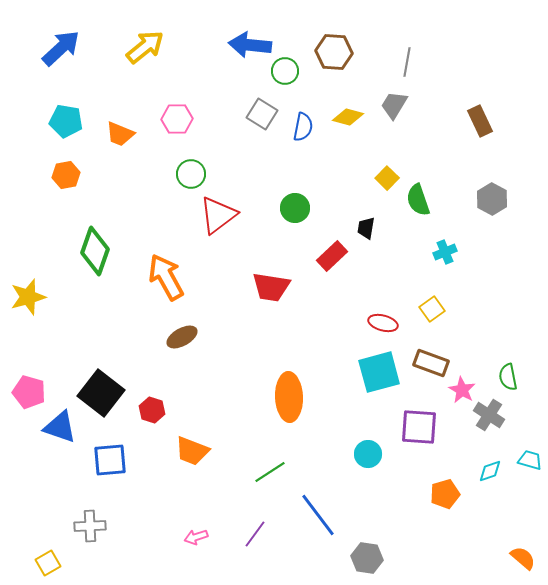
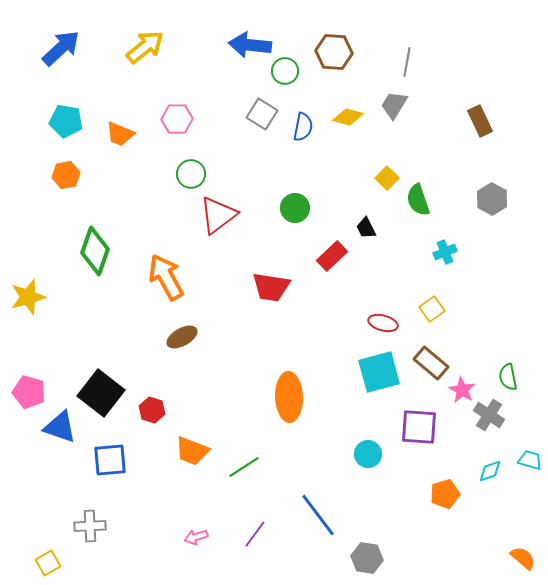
black trapezoid at (366, 228): rotated 35 degrees counterclockwise
brown rectangle at (431, 363): rotated 20 degrees clockwise
green line at (270, 472): moved 26 px left, 5 px up
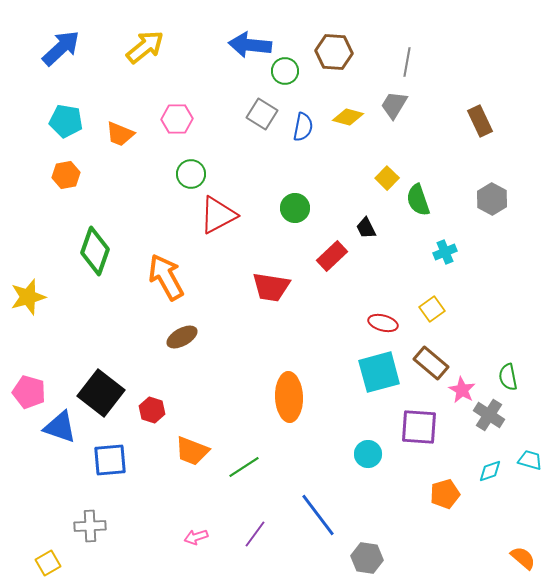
red triangle at (218, 215): rotated 9 degrees clockwise
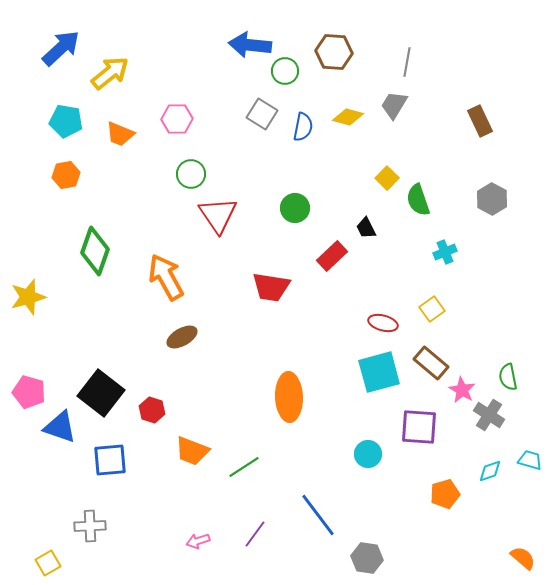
yellow arrow at (145, 47): moved 35 px left, 26 px down
red triangle at (218, 215): rotated 36 degrees counterclockwise
pink arrow at (196, 537): moved 2 px right, 4 px down
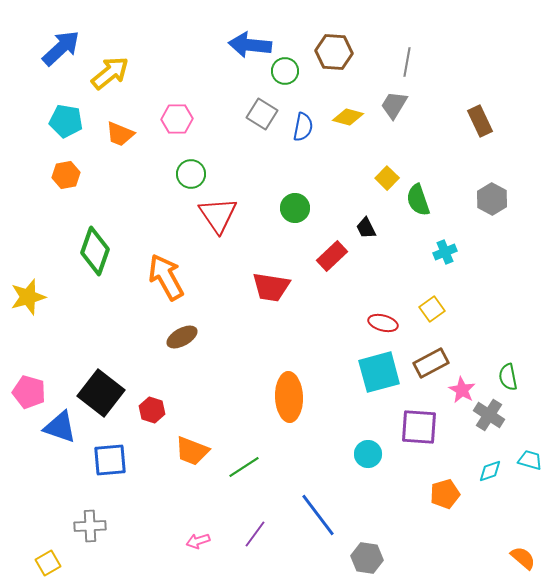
brown rectangle at (431, 363): rotated 68 degrees counterclockwise
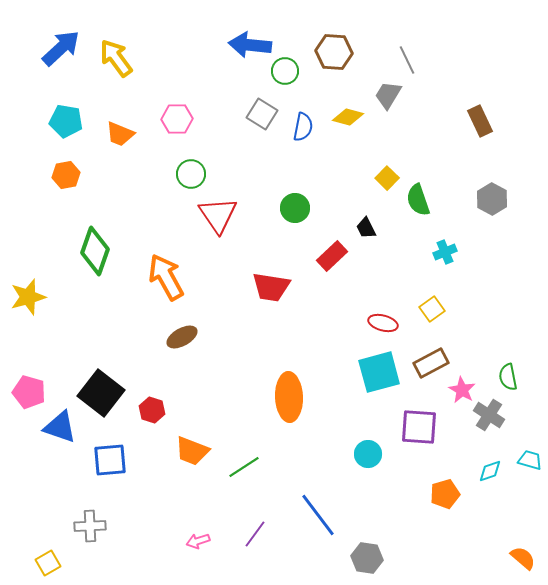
gray line at (407, 62): moved 2 px up; rotated 36 degrees counterclockwise
yellow arrow at (110, 73): moved 6 px right, 15 px up; rotated 87 degrees counterclockwise
gray trapezoid at (394, 105): moved 6 px left, 10 px up
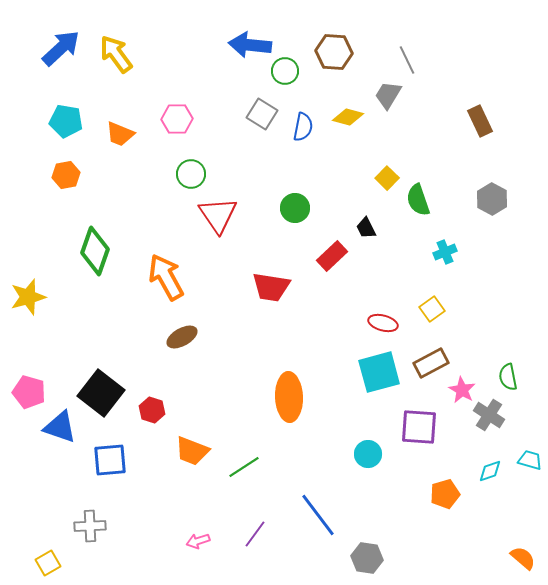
yellow arrow at (116, 58): moved 4 px up
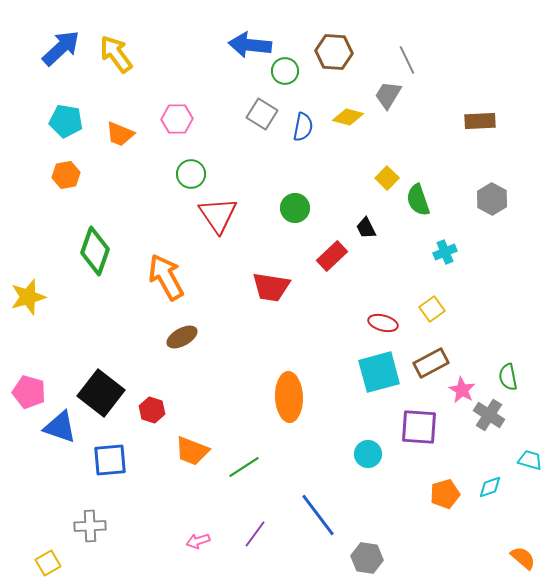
brown rectangle at (480, 121): rotated 68 degrees counterclockwise
cyan diamond at (490, 471): moved 16 px down
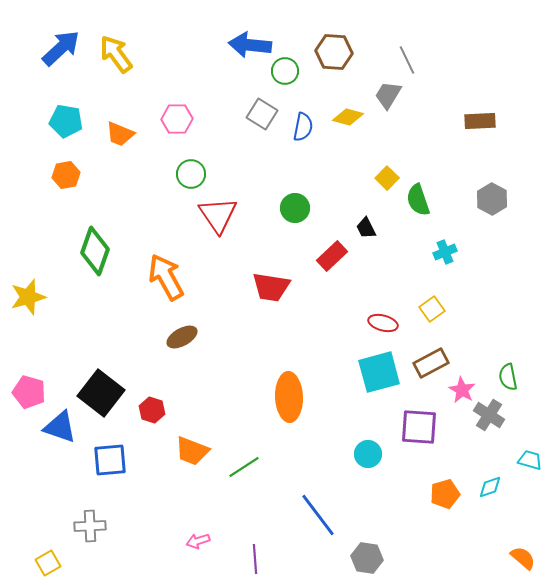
purple line at (255, 534): moved 25 px down; rotated 40 degrees counterclockwise
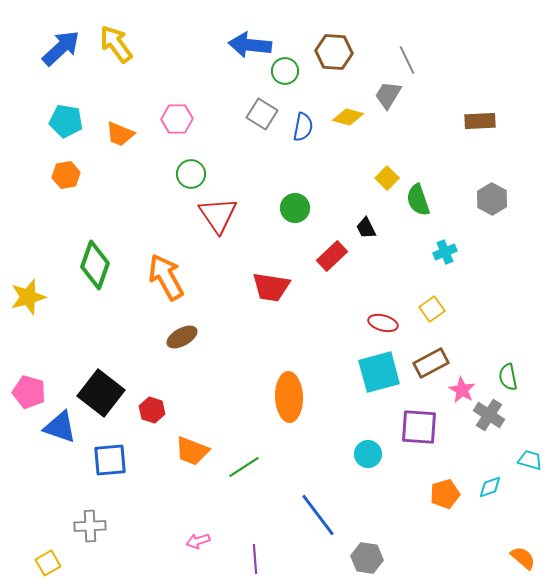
yellow arrow at (116, 54): moved 10 px up
green diamond at (95, 251): moved 14 px down
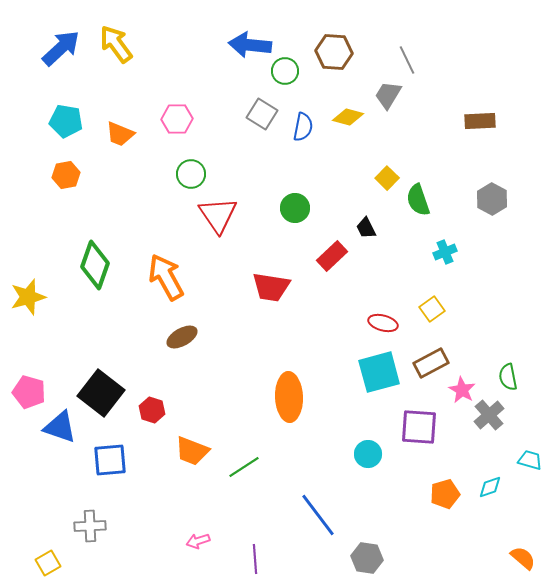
gray cross at (489, 415): rotated 16 degrees clockwise
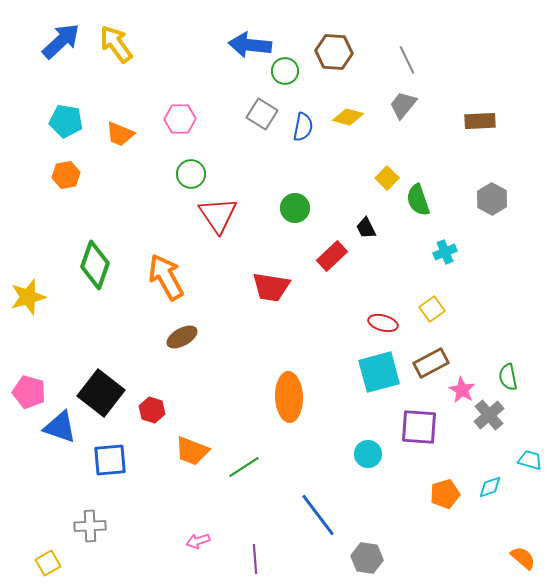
blue arrow at (61, 48): moved 7 px up
gray trapezoid at (388, 95): moved 15 px right, 10 px down; rotated 8 degrees clockwise
pink hexagon at (177, 119): moved 3 px right
